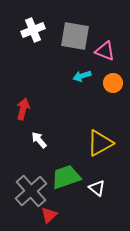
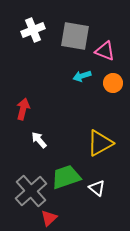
red triangle: moved 3 px down
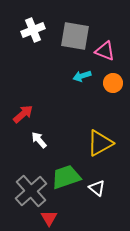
red arrow: moved 5 px down; rotated 35 degrees clockwise
red triangle: rotated 18 degrees counterclockwise
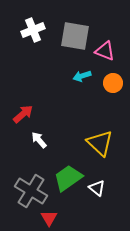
yellow triangle: rotated 48 degrees counterclockwise
green trapezoid: moved 2 px right, 1 px down; rotated 16 degrees counterclockwise
gray cross: rotated 16 degrees counterclockwise
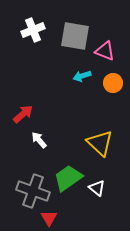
gray cross: moved 2 px right; rotated 12 degrees counterclockwise
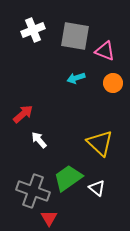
cyan arrow: moved 6 px left, 2 px down
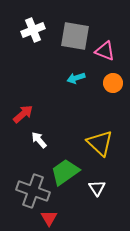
green trapezoid: moved 3 px left, 6 px up
white triangle: rotated 18 degrees clockwise
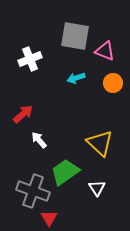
white cross: moved 3 px left, 29 px down
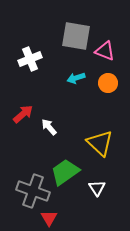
gray square: moved 1 px right
orange circle: moved 5 px left
white arrow: moved 10 px right, 13 px up
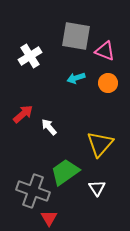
white cross: moved 3 px up; rotated 10 degrees counterclockwise
yellow triangle: moved 1 px down; rotated 28 degrees clockwise
